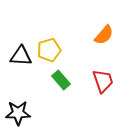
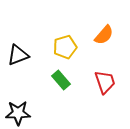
yellow pentagon: moved 16 px right, 3 px up
black triangle: moved 3 px left, 1 px up; rotated 25 degrees counterclockwise
red trapezoid: moved 2 px right, 1 px down
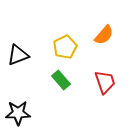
yellow pentagon: rotated 10 degrees counterclockwise
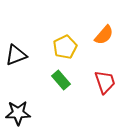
black triangle: moved 2 px left
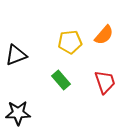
yellow pentagon: moved 5 px right, 5 px up; rotated 20 degrees clockwise
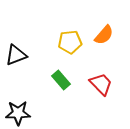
red trapezoid: moved 4 px left, 2 px down; rotated 25 degrees counterclockwise
